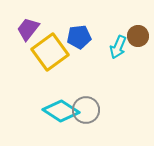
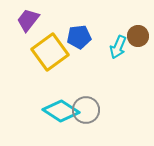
purple trapezoid: moved 9 px up
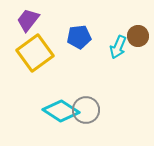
yellow square: moved 15 px left, 1 px down
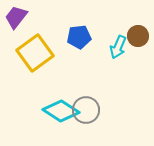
purple trapezoid: moved 12 px left, 3 px up
